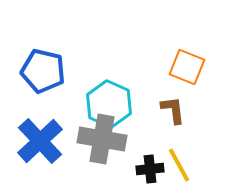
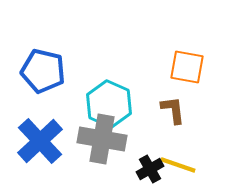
orange square: rotated 12 degrees counterclockwise
yellow line: moved 1 px left; rotated 42 degrees counterclockwise
black cross: rotated 24 degrees counterclockwise
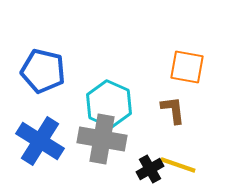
blue cross: rotated 15 degrees counterclockwise
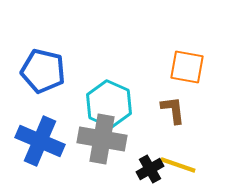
blue cross: rotated 9 degrees counterclockwise
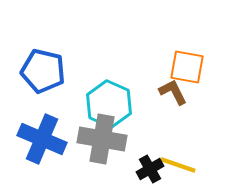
brown L-shape: moved 18 px up; rotated 20 degrees counterclockwise
blue cross: moved 2 px right, 2 px up
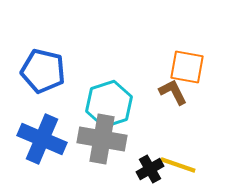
cyan hexagon: rotated 18 degrees clockwise
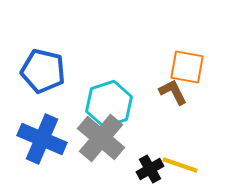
gray cross: moved 1 px left, 1 px up; rotated 30 degrees clockwise
yellow line: moved 2 px right
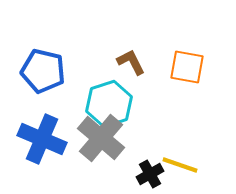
brown L-shape: moved 42 px left, 30 px up
black cross: moved 5 px down
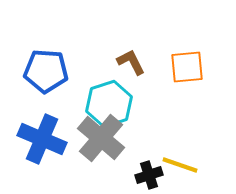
orange square: rotated 15 degrees counterclockwise
blue pentagon: moved 3 px right; rotated 9 degrees counterclockwise
black cross: moved 1 px left, 1 px down; rotated 12 degrees clockwise
